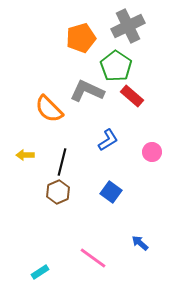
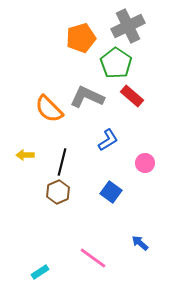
green pentagon: moved 3 px up
gray L-shape: moved 6 px down
pink circle: moved 7 px left, 11 px down
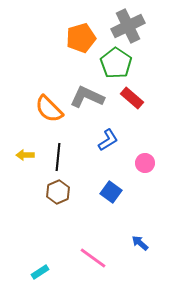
red rectangle: moved 2 px down
black line: moved 4 px left, 5 px up; rotated 8 degrees counterclockwise
